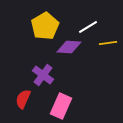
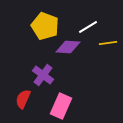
yellow pentagon: rotated 20 degrees counterclockwise
purple diamond: moved 1 px left
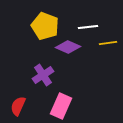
white line: rotated 24 degrees clockwise
purple diamond: rotated 20 degrees clockwise
purple cross: rotated 20 degrees clockwise
red semicircle: moved 5 px left, 7 px down
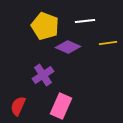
white line: moved 3 px left, 6 px up
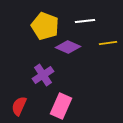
red semicircle: moved 1 px right
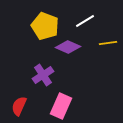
white line: rotated 24 degrees counterclockwise
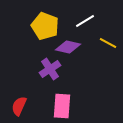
yellow line: rotated 36 degrees clockwise
purple diamond: rotated 10 degrees counterclockwise
purple cross: moved 7 px right, 6 px up
pink rectangle: moved 1 px right; rotated 20 degrees counterclockwise
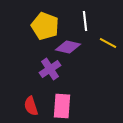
white line: rotated 66 degrees counterclockwise
red semicircle: moved 12 px right; rotated 42 degrees counterclockwise
